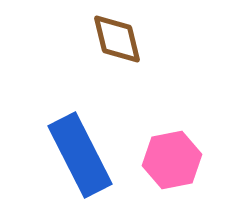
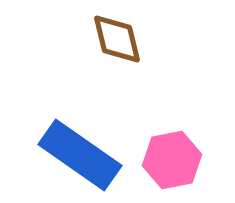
blue rectangle: rotated 28 degrees counterclockwise
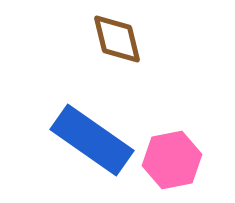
blue rectangle: moved 12 px right, 15 px up
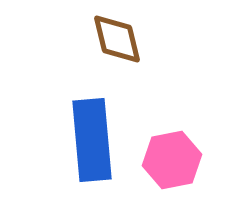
blue rectangle: rotated 50 degrees clockwise
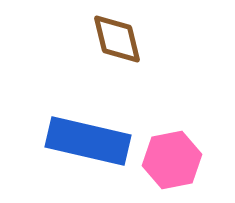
blue rectangle: moved 4 px left, 1 px down; rotated 72 degrees counterclockwise
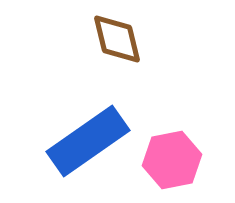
blue rectangle: rotated 48 degrees counterclockwise
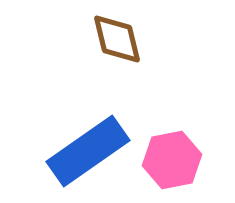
blue rectangle: moved 10 px down
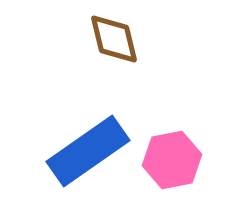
brown diamond: moved 3 px left
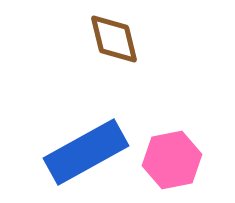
blue rectangle: moved 2 px left, 1 px down; rotated 6 degrees clockwise
